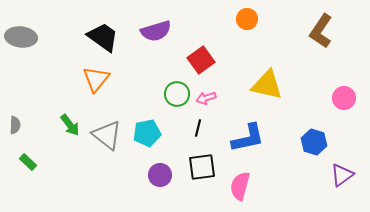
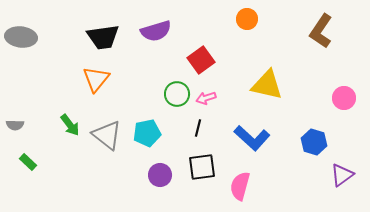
black trapezoid: rotated 136 degrees clockwise
gray semicircle: rotated 90 degrees clockwise
blue L-shape: moved 4 px right; rotated 54 degrees clockwise
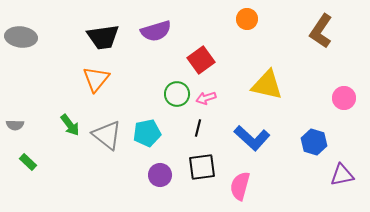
purple triangle: rotated 25 degrees clockwise
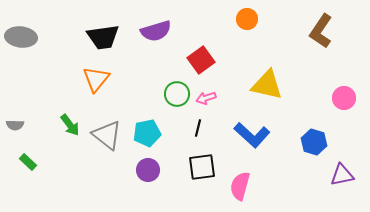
blue L-shape: moved 3 px up
purple circle: moved 12 px left, 5 px up
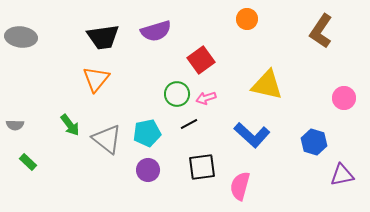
black line: moved 9 px left, 4 px up; rotated 48 degrees clockwise
gray triangle: moved 4 px down
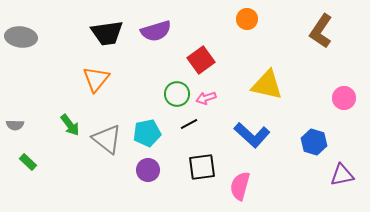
black trapezoid: moved 4 px right, 4 px up
